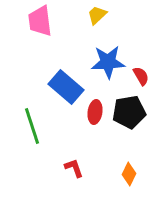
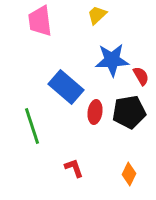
blue star: moved 4 px right, 2 px up
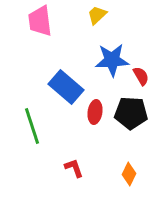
black pentagon: moved 2 px right, 1 px down; rotated 12 degrees clockwise
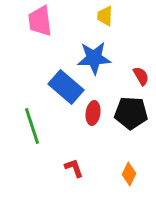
yellow trapezoid: moved 8 px right, 1 px down; rotated 45 degrees counterclockwise
blue star: moved 18 px left, 2 px up
red ellipse: moved 2 px left, 1 px down
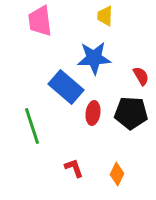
orange diamond: moved 12 px left
